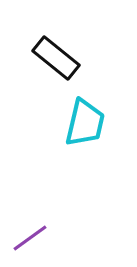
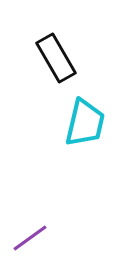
black rectangle: rotated 21 degrees clockwise
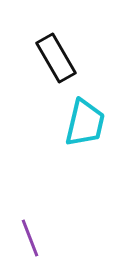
purple line: rotated 75 degrees counterclockwise
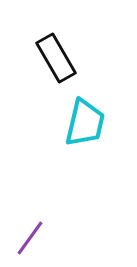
purple line: rotated 57 degrees clockwise
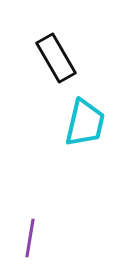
purple line: rotated 27 degrees counterclockwise
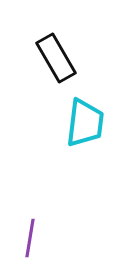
cyan trapezoid: rotated 6 degrees counterclockwise
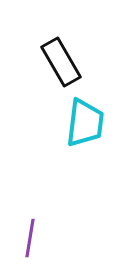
black rectangle: moved 5 px right, 4 px down
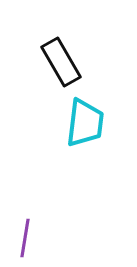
purple line: moved 5 px left
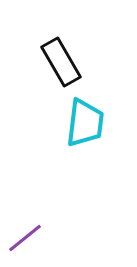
purple line: rotated 42 degrees clockwise
